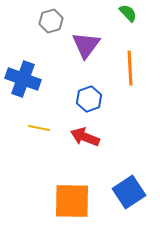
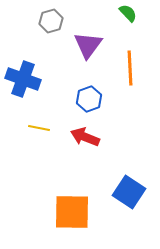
purple triangle: moved 2 px right
blue square: rotated 24 degrees counterclockwise
orange square: moved 11 px down
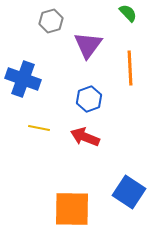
orange square: moved 3 px up
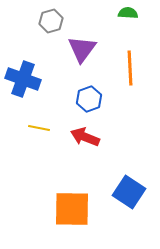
green semicircle: rotated 42 degrees counterclockwise
purple triangle: moved 6 px left, 4 px down
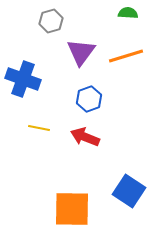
purple triangle: moved 1 px left, 3 px down
orange line: moved 4 px left, 12 px up; rotated 76 degrees clockwise
blue square: moved 1 px up
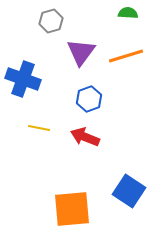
orange square: rotated 6 degrees counterclockwise
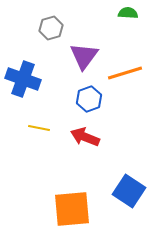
gray hexagon: moved 7 px down
purple triangle: moved 3 px right, 4 px down
orange line: moved 1 px left, 17 px down
